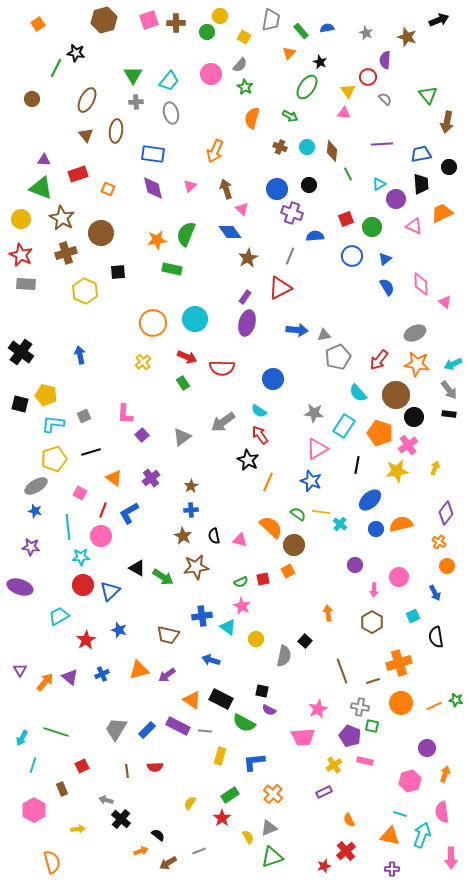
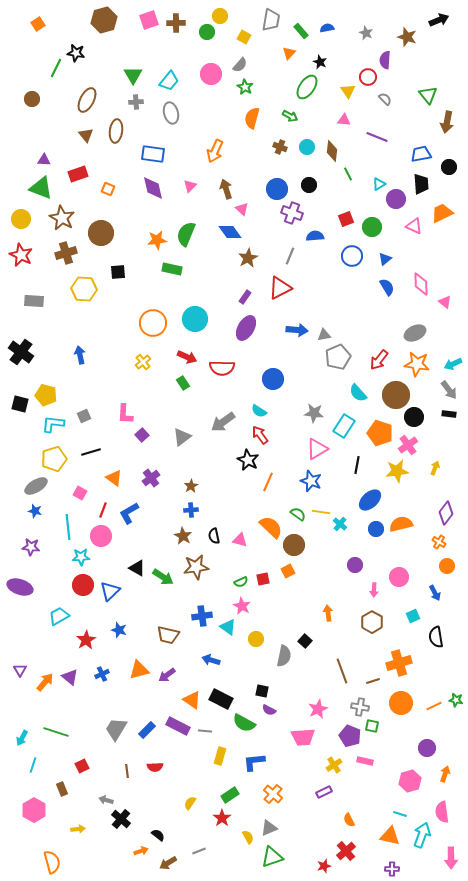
pink triangle at (344, 113): moved 7 px down
purple line at (382, 144): moved 5 px left, 7 px up; rotated 25 degrees clockwise
gray rectangle at (26, 284): moved 8 px right, 17 px down
yellow hexagon at (85, 291): moved 1 px left, 2 px up; rotated 20 degrees counterclockwise
purple ellipse at (247, 323): moved 1 px left, 5 px down; rotated 15 degrees clockwise
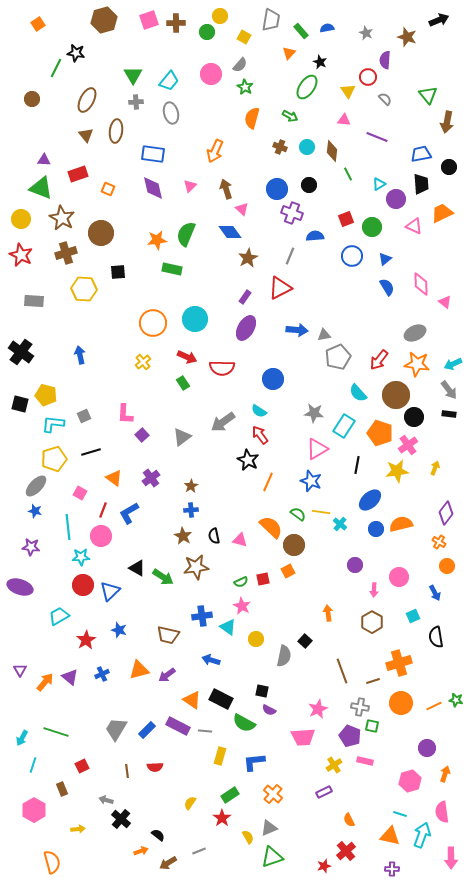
gray ellipse at (36, 486): rotated 15 degrees counterclockwise
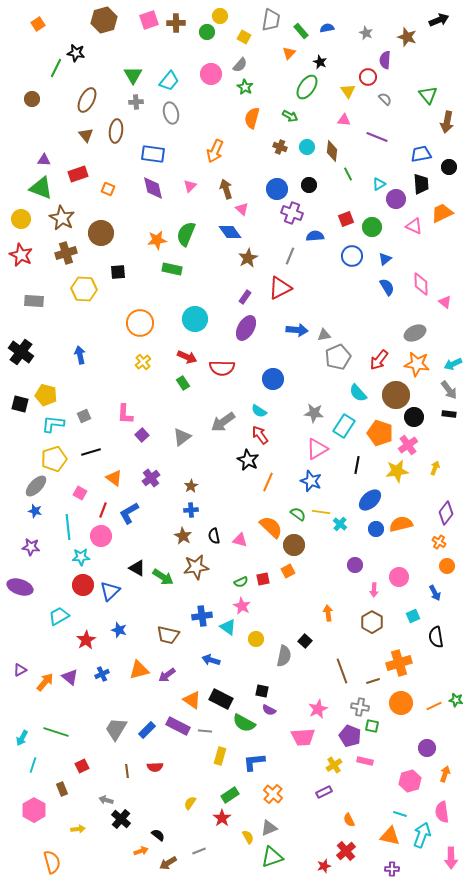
orange circle at (153, 323): moved 13 px left
purple triangle at (20, 670): rotated 32 degrees clockwise
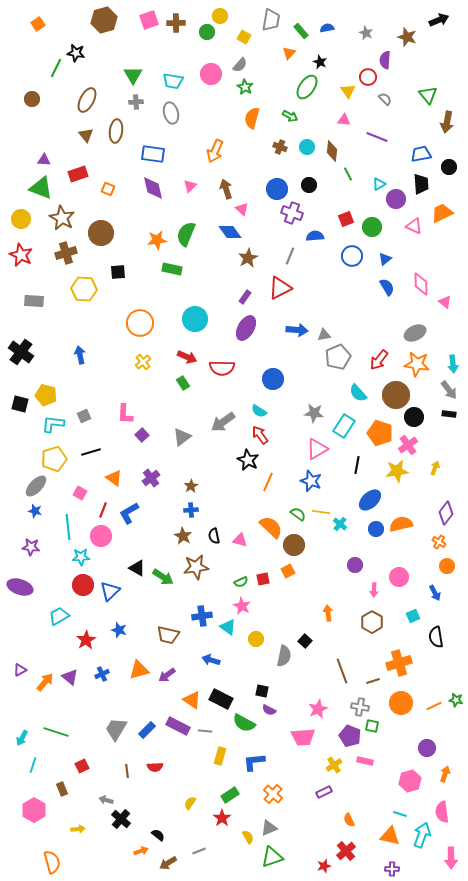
cyan trapezoid at (169, 81): moved 4 px right; rotated 60 degrees clockwise
cyan arrow at (453, 364): rotated 72 degrees counterclockwise
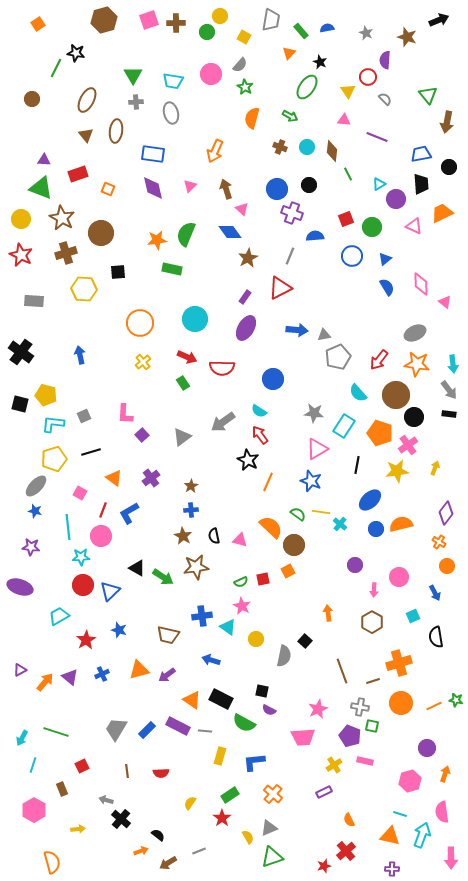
red semicircle at (155, 767): moved 6 px right, 6 px down
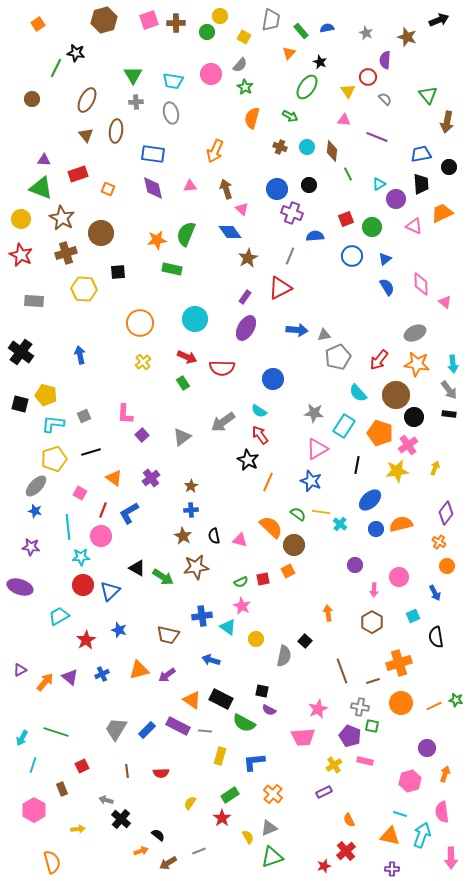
pink triangle at (190, 186): rotated 40 degrees clockwise
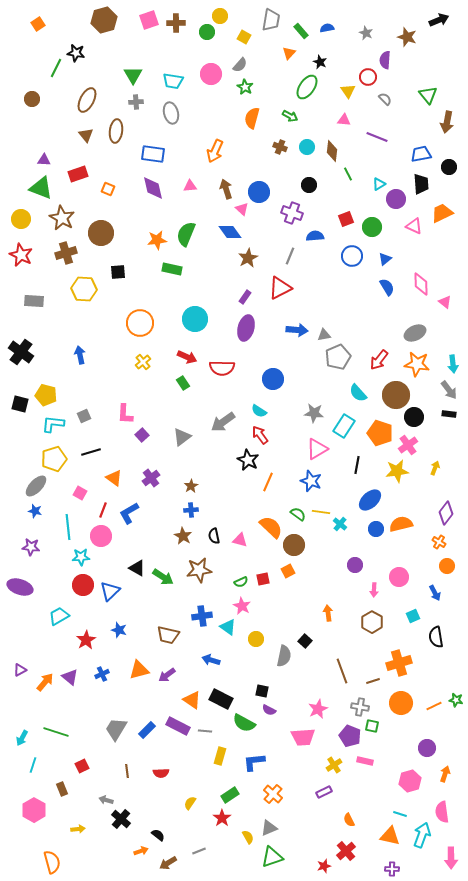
blue circle at (277, 189): moved 18 px left, 3 px down
purple ellipse at (246, 328): rotated 15 degrees counterclockwise
brown star at (196, 567): moved 3 px right, 3 px down
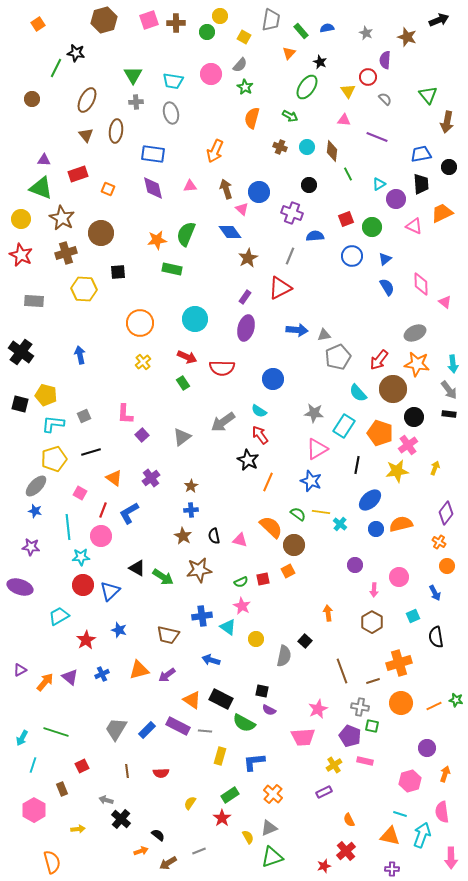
brown circle at (396, 395): moved 3 px left, 6 px up
